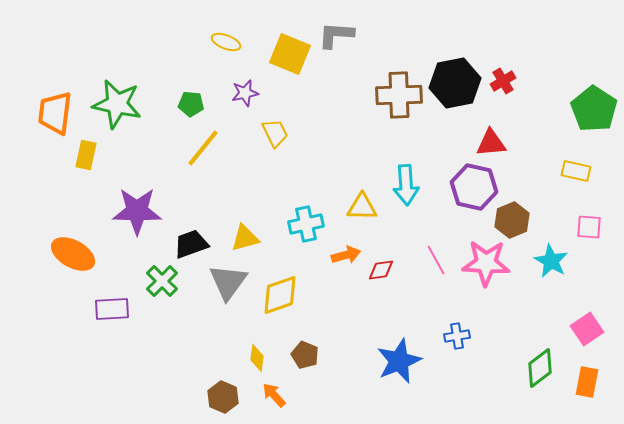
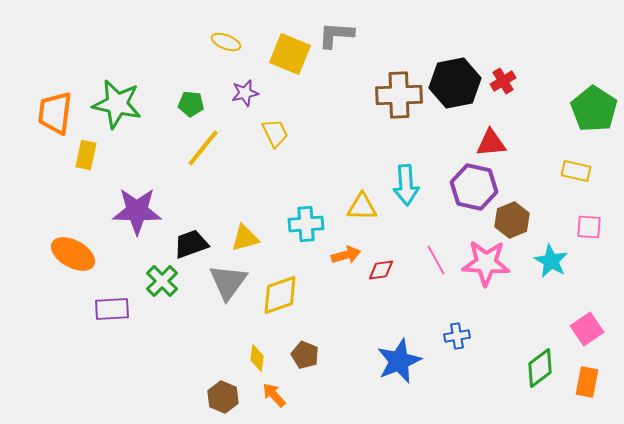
cyan cross at (306, 224): rotated 8 degrees clockwise
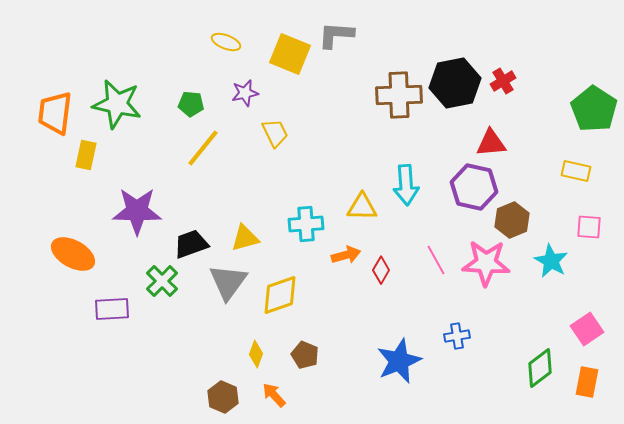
red diamond at (381, 270): rotated 52 degrees counterclockwise
yellow diamond at (257, 358): moved 1 px left, 4 px up; rotated 12 degrees clockwise
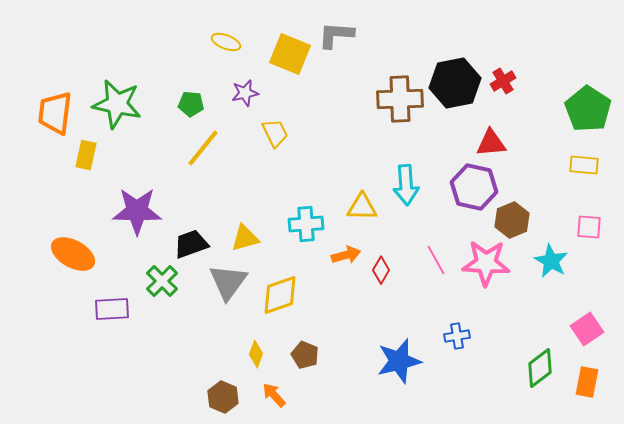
brown cross at (399, 95): moved 1 px right, 4 px down
green pentagon at (594, 109): moved 6 px left
yellow rectangle at (576, 171): moved 8 px right, 6 px up; rotated 8 degrees counterclockwise
blue star at (399, 361): rotated 9 degrees clockwise
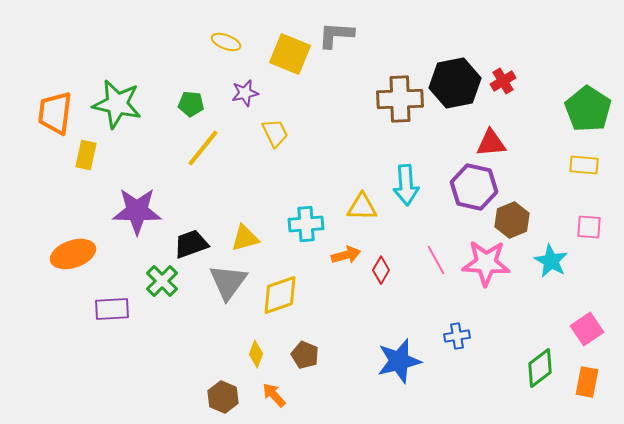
orange ellipse at (73, 254): rotated 48 degrees counterclockwise
